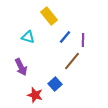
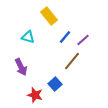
purple line: rotated 48 degrees clockwise
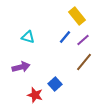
yellow rectangle: moved 28 px right
brown line: moved 12 px right, 1 px down
purple arrow: rotated 78 degrees counterclockwise
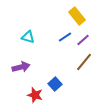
blue line: rotated 16 degrees clockwise
